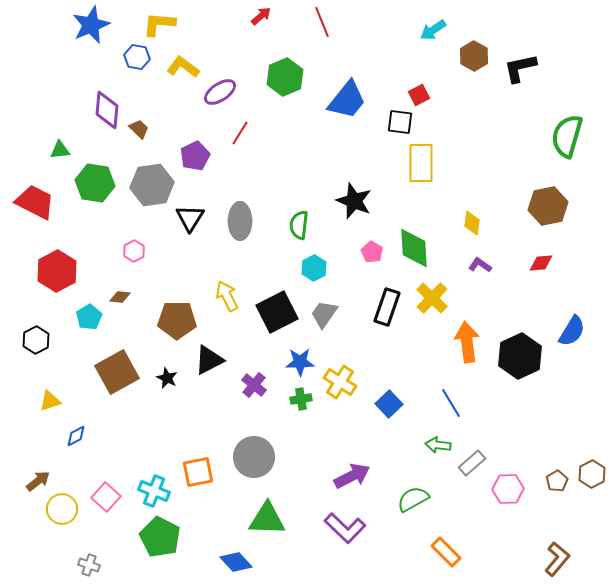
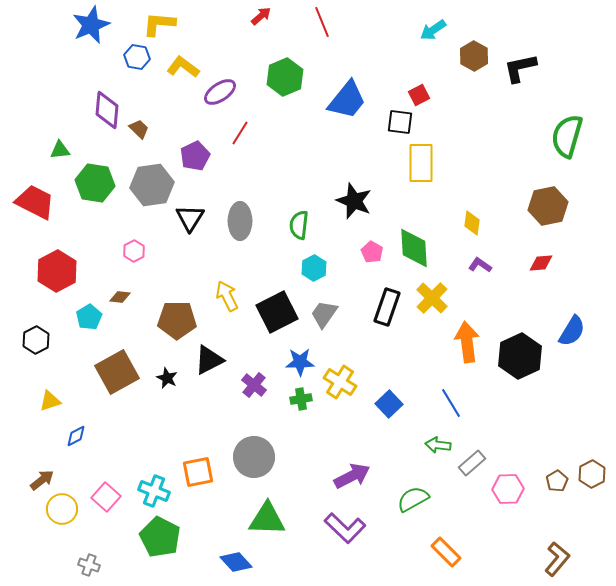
brown arrow at (38, 481): moved 4 px right, 1 px up
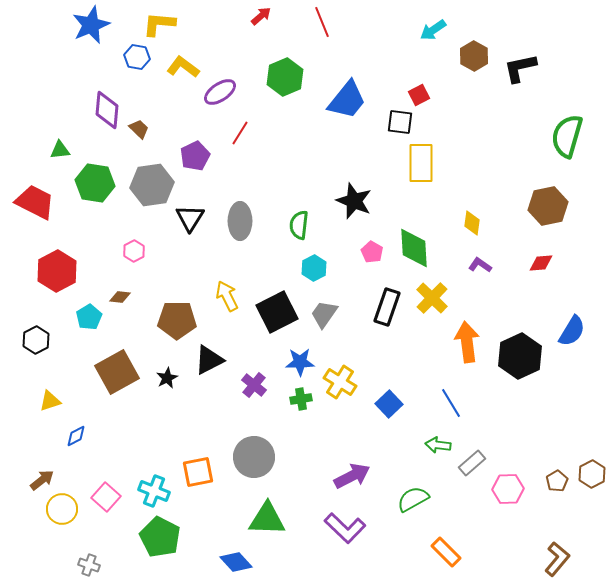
black star at (167, 378): rotated 20 degrees clockwise
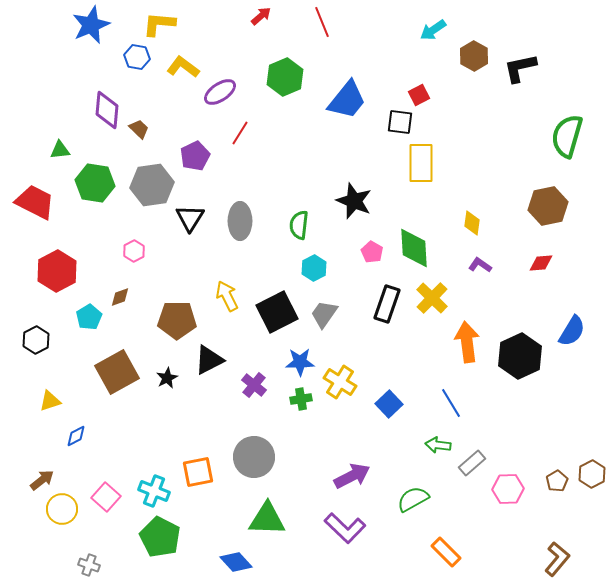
brown diamond at (120, 297): rotated 25 degrees counterclockwise
black rectangle at (387, 307): moved 3 px up
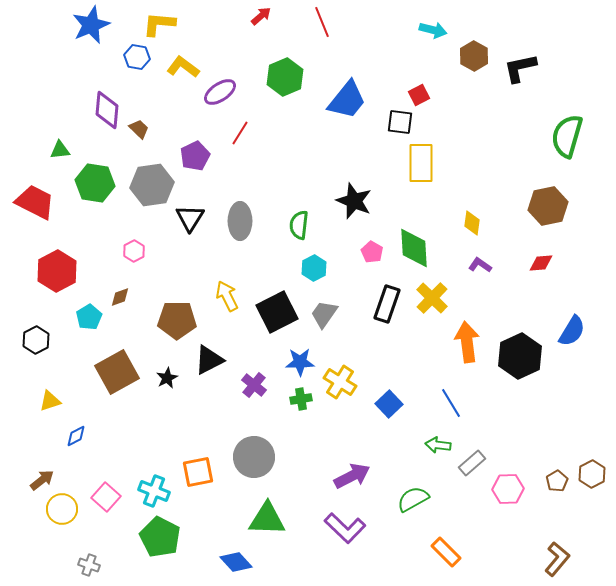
cyan arrow at (433, 30): rotated 132 degrees counterclockwise
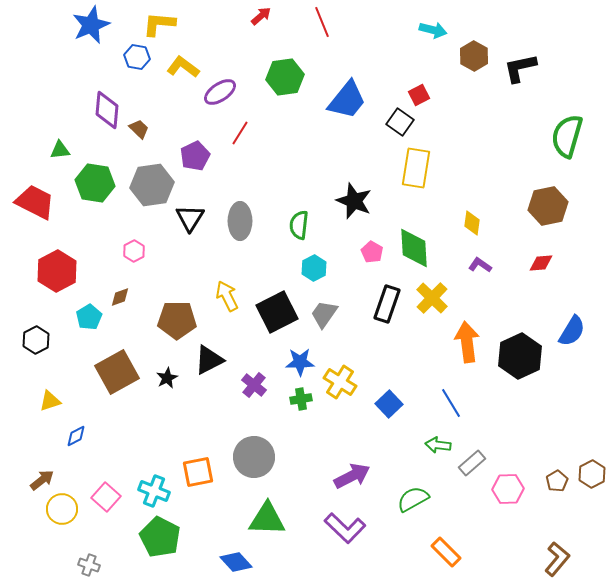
green hexagon at (285, 77): rotated 15 degrees clockwise
black square at (400, 122): rotated 28 degrees clockwise
yellow rectangle at (421, 163): moved 5 px left, 5 px down; rotated 9 degrees clockwise
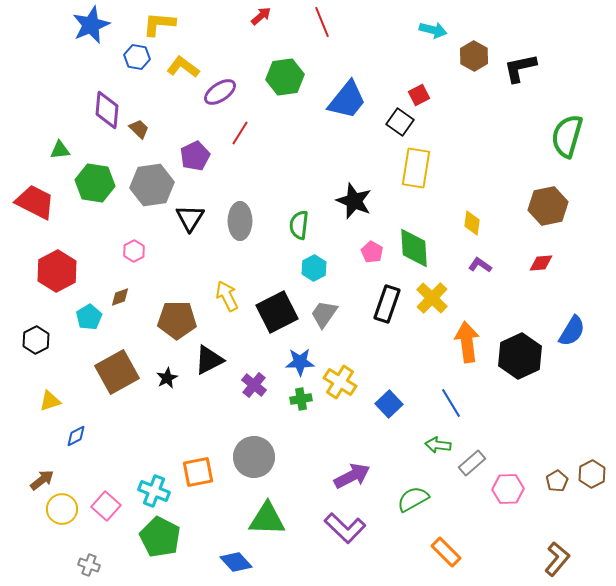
pink square at (106, 497): moved 9 px down
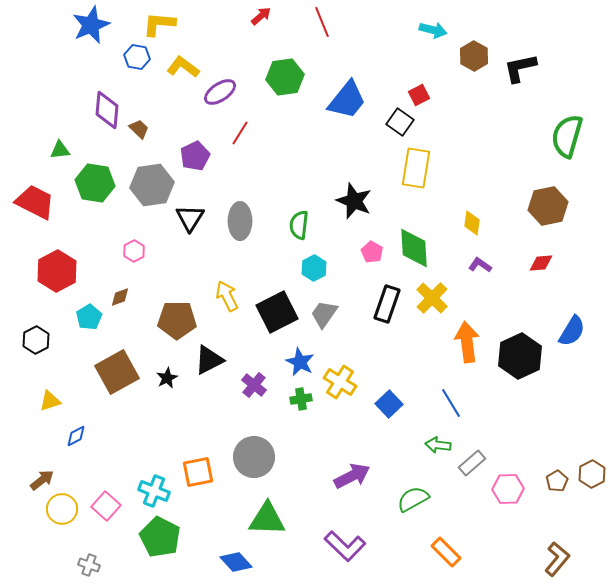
blue star at (300, 362): rotated 28 degrees clockwise
purple L-shape at (345, 528): moved 18 px down
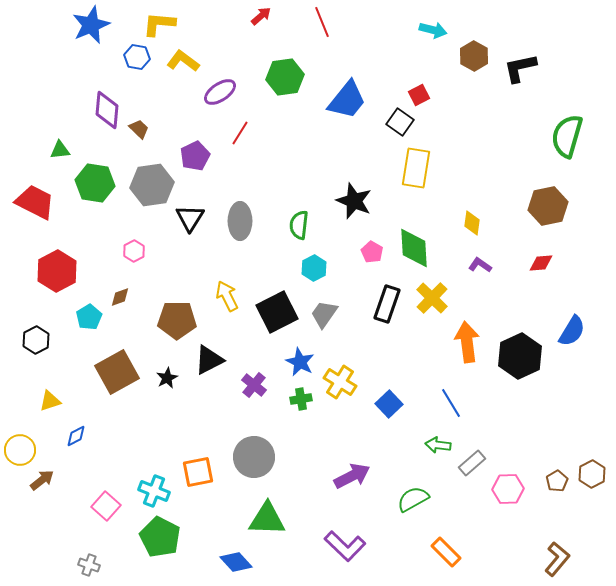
yellow L-shape at (183, 67): moved 6 px up
yellow circle at (62, 509): moved 42 px left, 59 px up
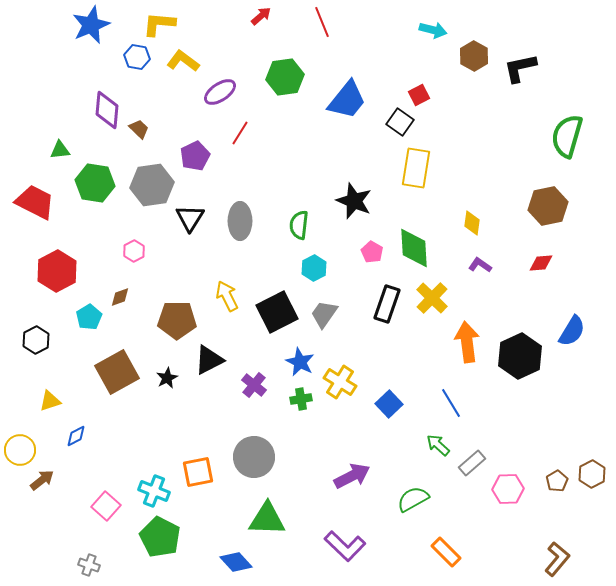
green arrow at (438, 445): rotated 35 degrees clockwise
